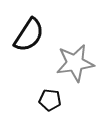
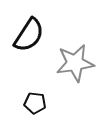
black pentagon: moved 15 px left, 3 px down
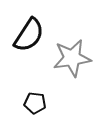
gray star: moved 3 px left, 5 px up
